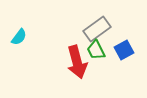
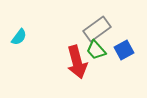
green trapezoid: rotated 15 degrees counterclockwise
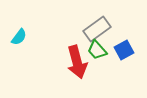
green trapezoid: moved 1 px right
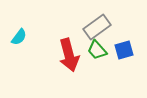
gray rectangle: moved 2 px up
blue square: rotated 12 degrees clockwise
red arrow: moved 8 px left, 7 px up
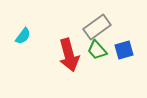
cyan semicircle: moved 4 px right, 1 px up
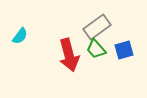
cyan semicircle: moved 3 px left
green trapezoid: moved 1 px left, 1 px up
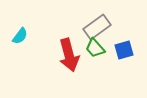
green trapezoid: moved 1 px left, 1 px up
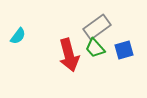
cyan semicircle: moved 2 px left
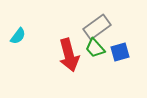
blue square: moved 4 px left, 2 px down
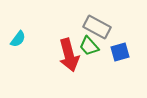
gray rectangle: rotated 64 degrees clockwise
cyan semicircle: moved 3 px down
green trapezoid: moved 6 px left, 2 px up
